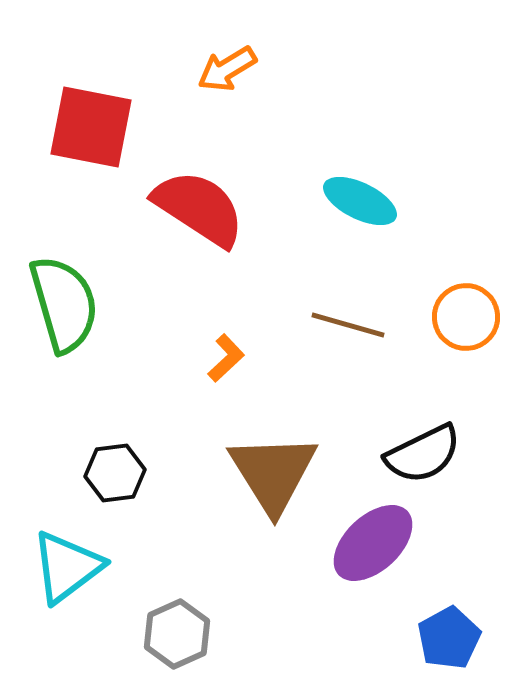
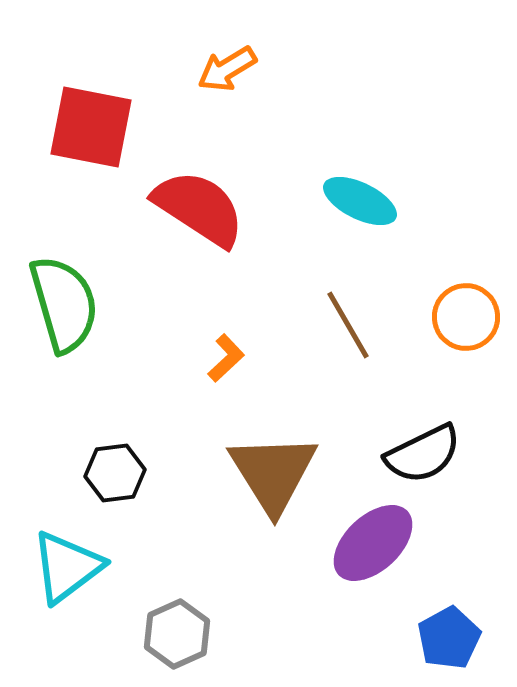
brown line: rotated 44 degrees clockwise
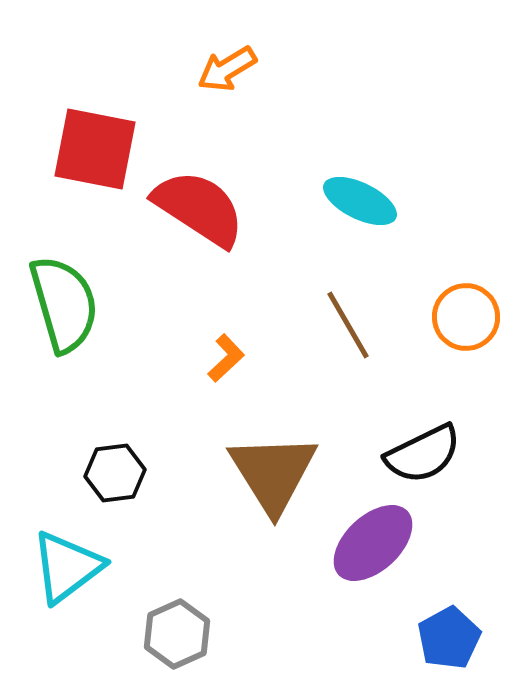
red square: moved 4 px right, 22 px down
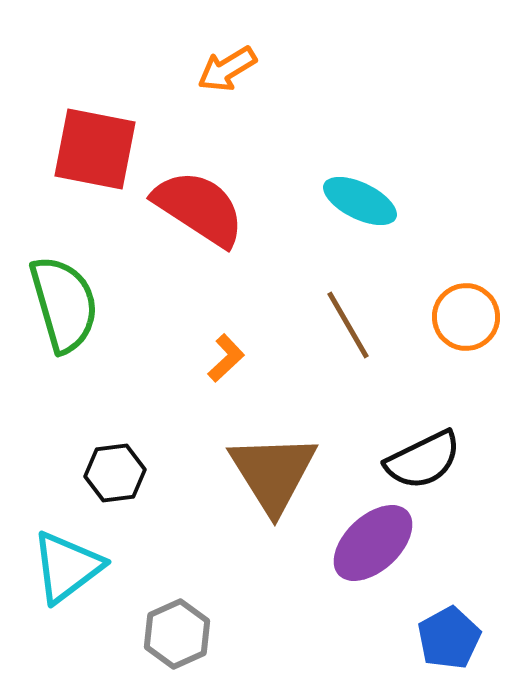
black semicircle: moved 6 px down
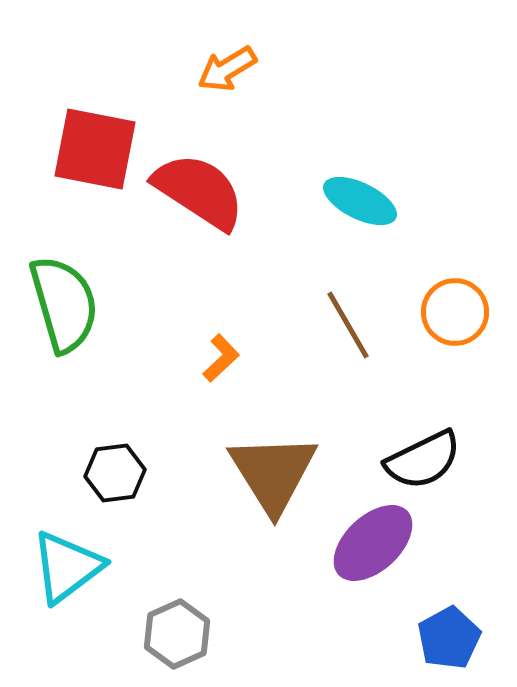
red semicircle: moved 17 px up
orange circle: moved 11 px left, 5 px up
orange L-shape: moved 5 px left
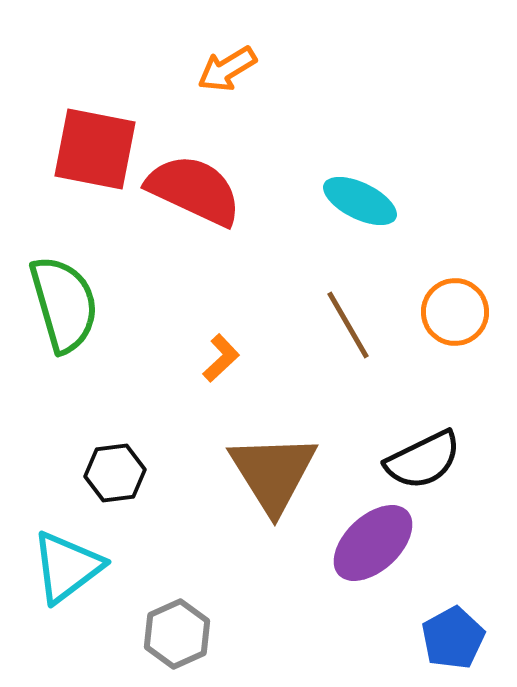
red semicircle: moved 5 px left, 1 px up; rotated 8 degrees counterclockwise
blue pentagon: moved 4 px right
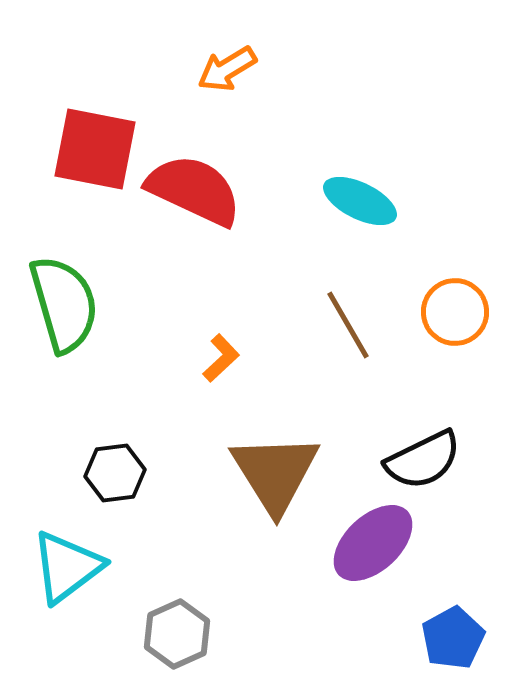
brown triangle: moved 2 px right
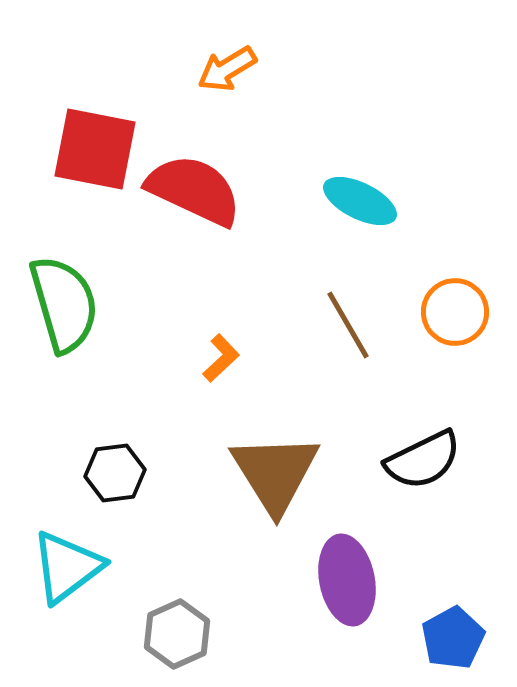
purple ellipse: moved 26 px left, 37 px down; rotated 58 degrees counterclockwise
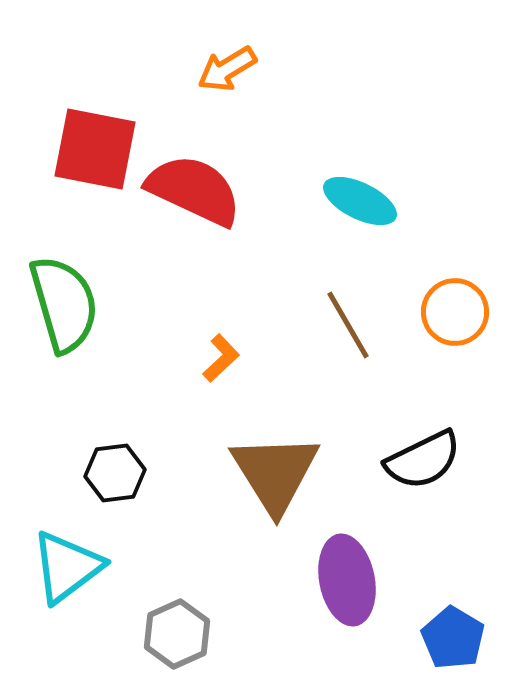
blue pentagon: rotated 12 degrees counterclockwise
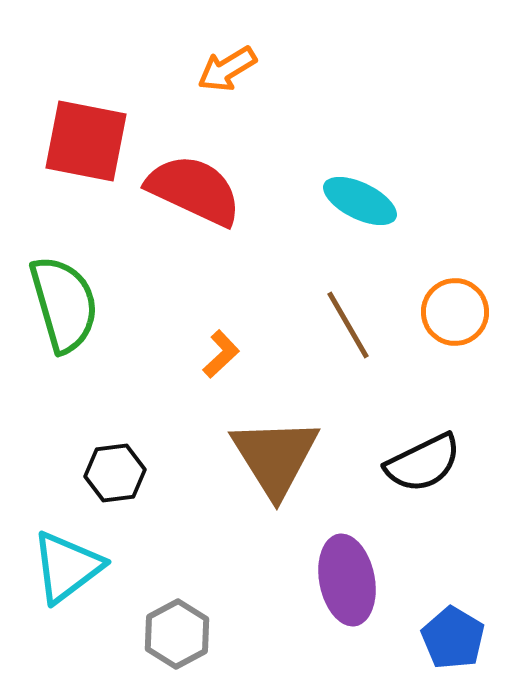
red square: moved 9 px left, 8 px up
orange L-shape: moved 4 px up
black semicircle: moved 3 px down
brown triangle: moved 16 px up
gray hexagon: rotated 4 degrees counterclockwise
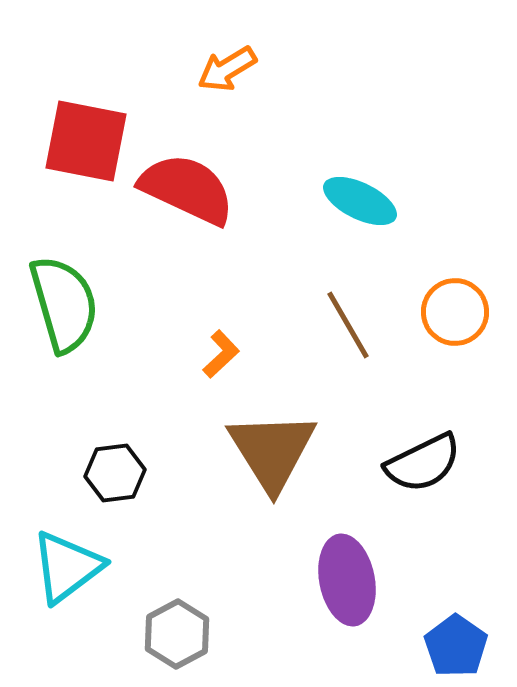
red semicircle: moved 7 px left, 1 px up
brown triangle: moved 3 px left, 6 px up
blue pentagon: moved 3 px right, 8 px down; rotated 4 degrees clockwise
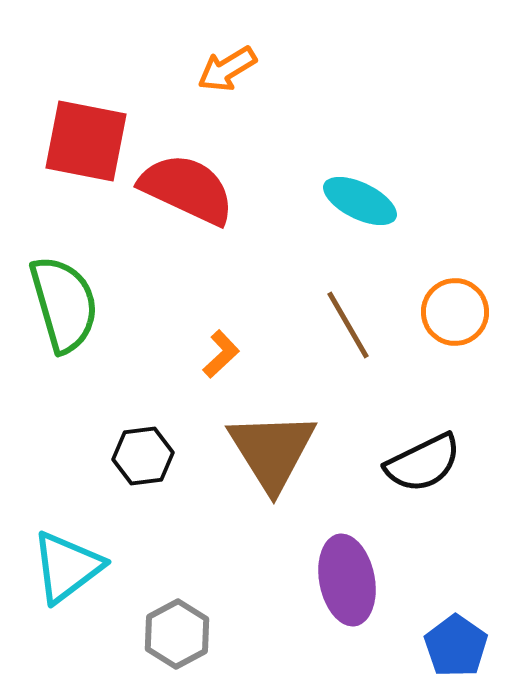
black hexagon: moved 28 px right, 17 px up
